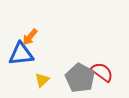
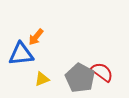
orange arrow: moved 6 px right
yellow triangle: moved 1 px up; rotated 21 degrees clockwise
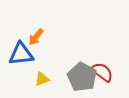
gray pentagon: moved 2 px right, 1 px up
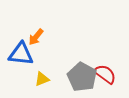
blue triangle: rotated 12 degrees clockwise
red semicircle: moved 3 px right, 2 px down
